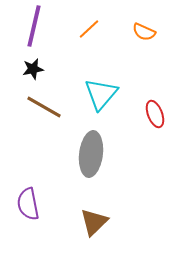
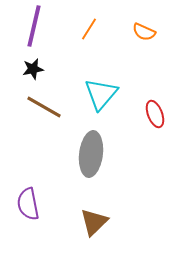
orange line: rotated 15 degrees counterclockwise
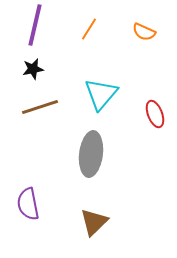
purple line: moved 1 px right, 1 px up
brown line: moved 4 px left; rotated 48 degrees counterclockwise
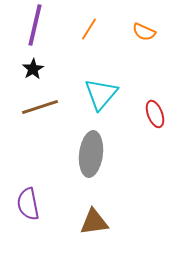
black star: rotated 20 degrees counterclockwise
brown triangle: rotated 36 degrees clockwise
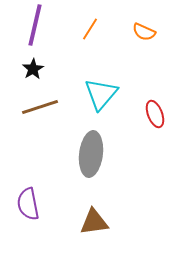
orange line: moved 1 px right
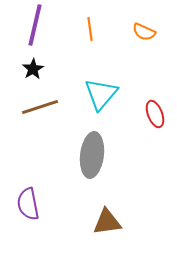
orange line: rotated 40 degrees counterclockwise
gray ellipse: moved 1 px right, 1 px down
brown triangle: moved 13 px right
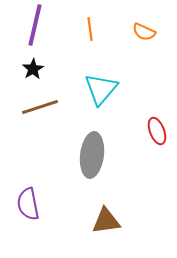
cyan triangle: moved 5 px up
red ellipse: moved 2 px right, 17 px down
brown triangle: moved 1 px left, 1 px up
